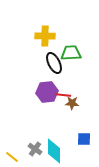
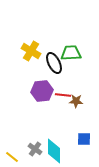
yellow cross: moved 14 px left, 15 px down; rotated 30 degrees clockwise
purple hexagon: moved 5 px left, 1 px up
brown star: moved 4 px right, 2 px up
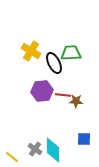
cyan diamond: moved 1 px left, 1 px up
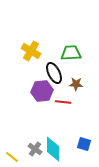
black ellipse: moved 10 px down
red line: moved 7 px down
brown star: moved 17 px up
blue square: moved 5 px down; rotated 16 degrees clockwise
cyan diamond: moved 1 px up
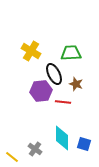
black ellipse: moved 1 px down
brown star: rotated 16 degrees clockwise
purple hexagon: moved 1 px left
cyan diamond: moved 9 px right, 11 px up
